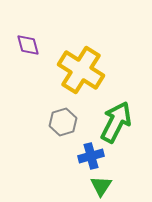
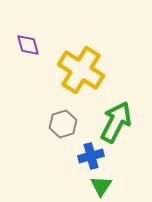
gray hexagon: moved 2 px down
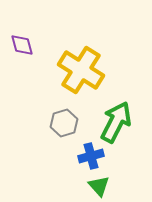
purple diamond: moved 6 px left
gray hexagon: moved 1 px right, 1 px up
green triangle: moved 2 px left; rotated 15 degrees counterclockwise
